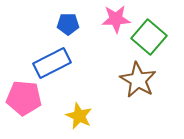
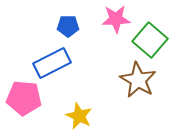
blue pentagon: moved 2 px down
green square: moved 1 px right, 3 px down
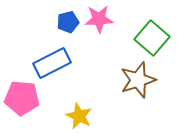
pink star: moved 17 px left
blue pentagon: moved 4 px up; rotated 15 degrees counterclockwise
green square: moved 2 px right, 2 px up
brown star: rotated 24 degrees clockwise
pink pentagon: moved 2 px left
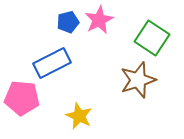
pink star: moved 1 px down; rotated 24 degrees counterclockwise
green square: rotated 8 degrees counterclockwise
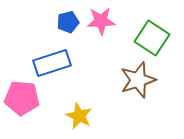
pink star: moved 2 px right, 1 px down; rotated 24 degrees clockwise
blue rectangle: rotated 9 degrees clockwise
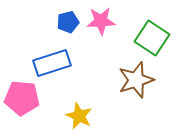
brown star: moved 2 px left
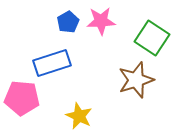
blue pentagon: rotated 15 degrees counterclockwise
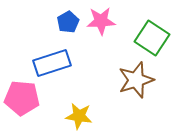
yellow star: rotated 16 degrees counterclockwise
